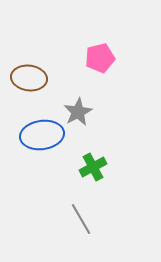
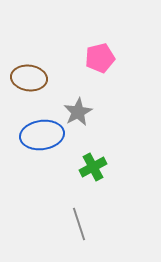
gray line: moved 2 px left, 5 px down; rotated 12 degrees clockwise
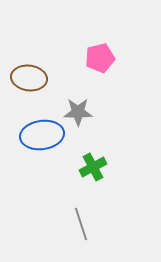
gray star: rotated 28 degrees clockwise
gray line: moved 2 px right
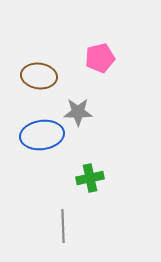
brown ellipse: moved 10 px right, 2 px up
green cross: moved 3 px left, 11 px down; rotated 16 degrees clockwise
gray line: moved 18 px left, 2 px down; rotated 16 degrees clockwise
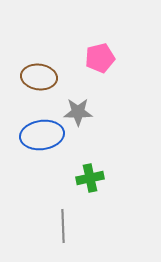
brown ellipse: moved 1 px down
